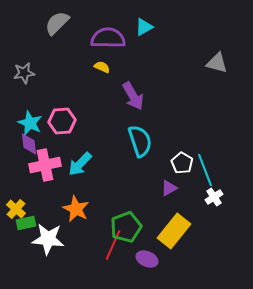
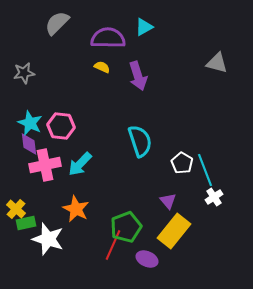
purple arrow: moved 5 px right, 20 px up; rotated 12 degrees clockwise
pink hexagon: moved 1 px left, 5 px down; rotated 12 degrees clockwise
purple triangle: moved 1 px left, 13 px down; rotated 42 degrees counterclockwise
white star: rotated 12 degrees clockwise
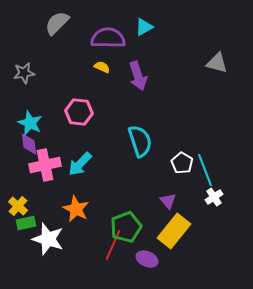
pink hexagon: moved 18 px right, 14 px up
yellow cross: moved 2 px right, 3 px up
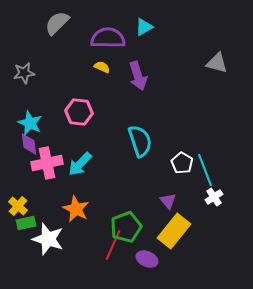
pink cross: moved 2 px right, 2 px up
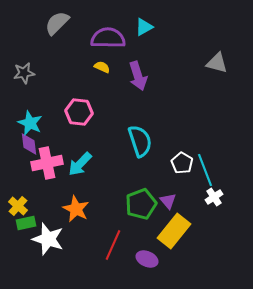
green pentagon: moved 15 px right, 23 px up
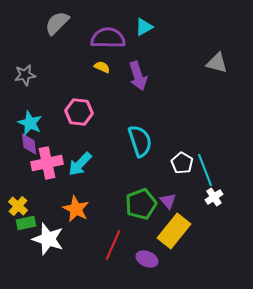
gray star: moved 1 px right, 2 px down
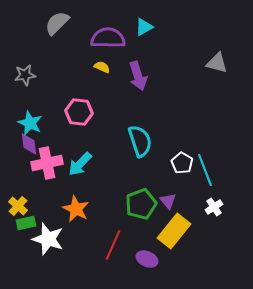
white cross: moved 10 px down
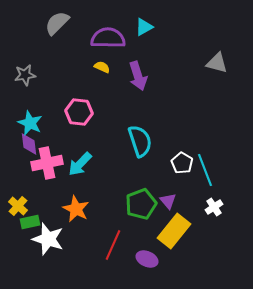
green rectangle: moved 4 px right, 1 px up
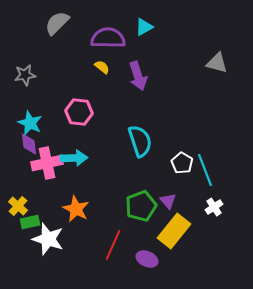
yellow semicircle: rotated 14 degrees clockwise
cyan arrow: moved 6 px left, 6 px up; rotated 136 degrees counterclockwise
green pentagon: moved 2 px down
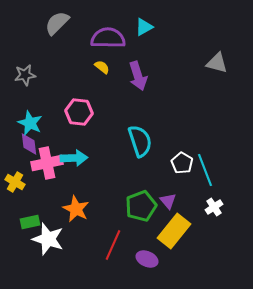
yellow cross: moved 3 px left, 24 px up; rotated 12 degrees counterclockwise
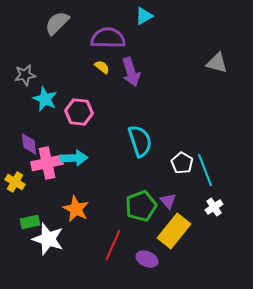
cyan triangle: moved 11 px up
purple arrow: moved 7 px left, 4 px up
cyan star: moved 15 px right, 24 px up
